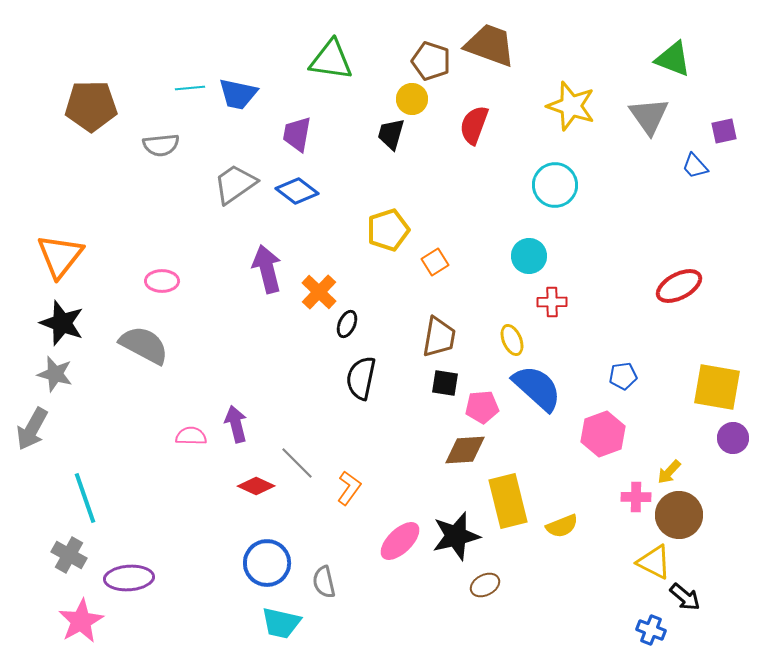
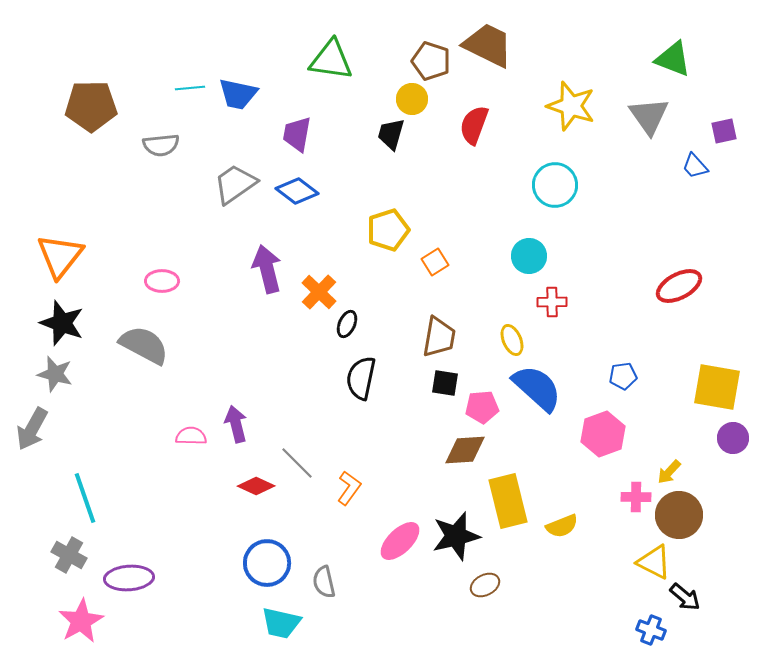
brown trapezoid at (490, 45): moved 2 px left; rotated 6 degrees clockwise
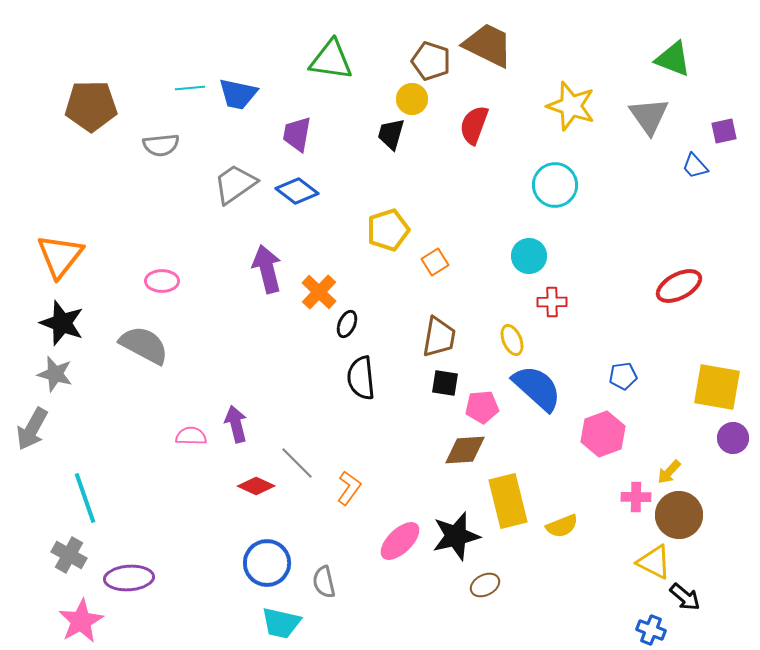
black semicircle at (361, 378): rotated 18 degrees counterclockwise
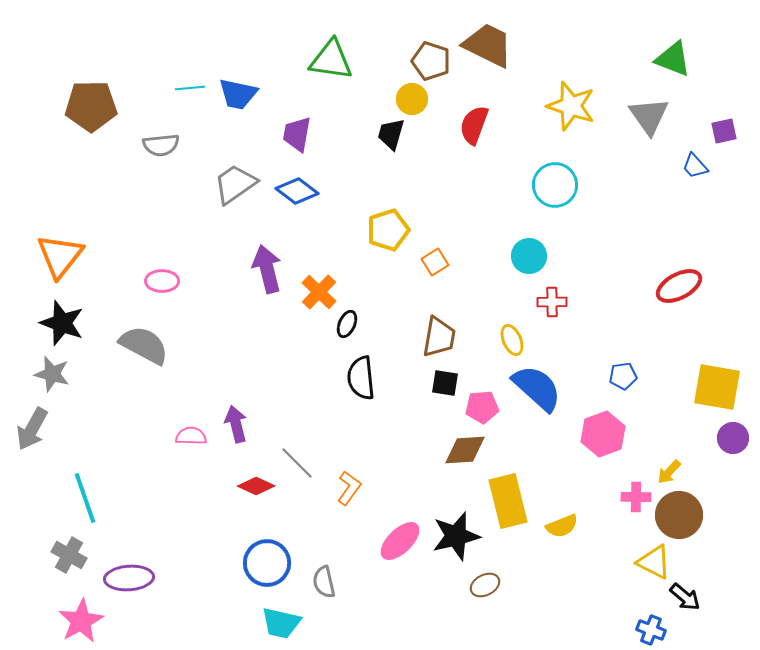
gray star at (55, 374): moved 3 px left
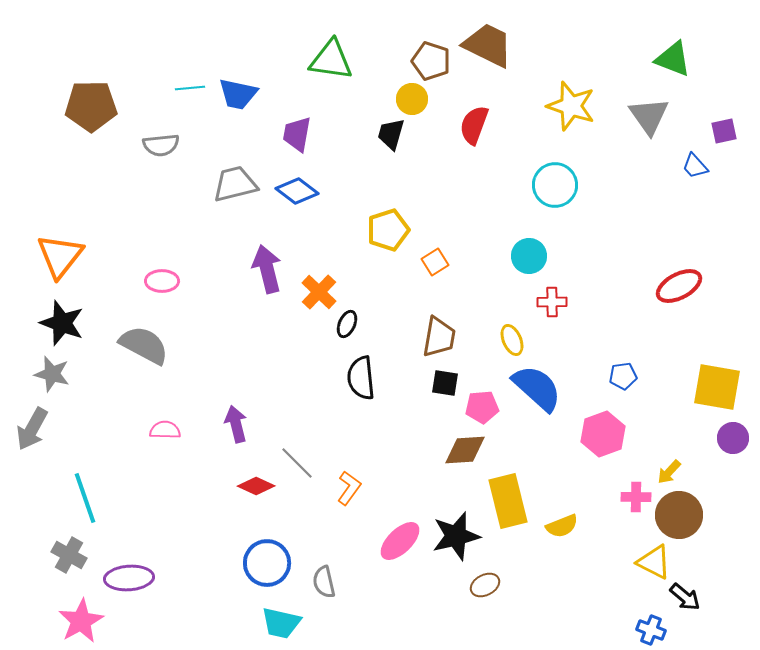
gray trapezoid at (235, 184): rotated 21 degrees clockwise
pink semicircle at (191, 436): moved 26 px left, 6 px up
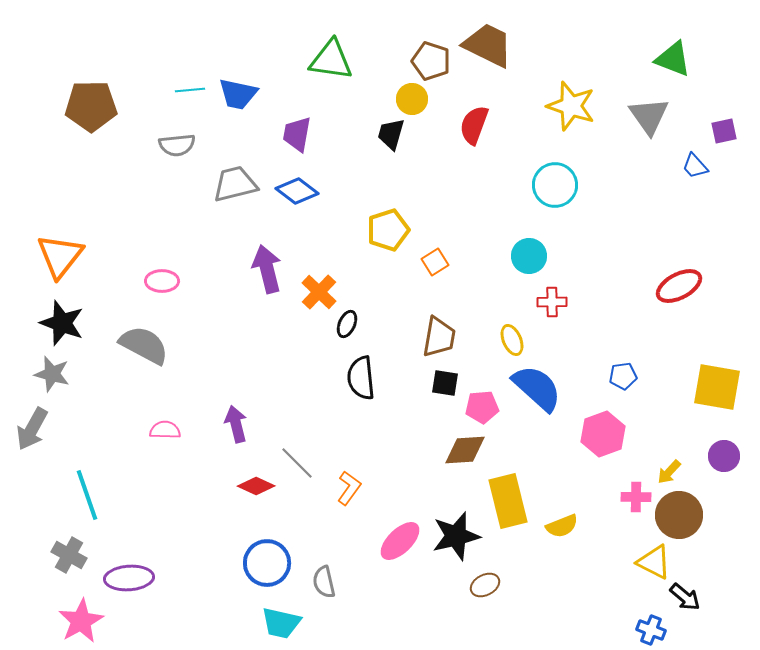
cyan line at (190, 88): moved 2 px down
gray semicircle at (161, 145): moved 16 px right
purple circle at (733, 438): moved 9 px left, 18 px down
cyan line at (85, 498): moved 2 px right, 3 px up
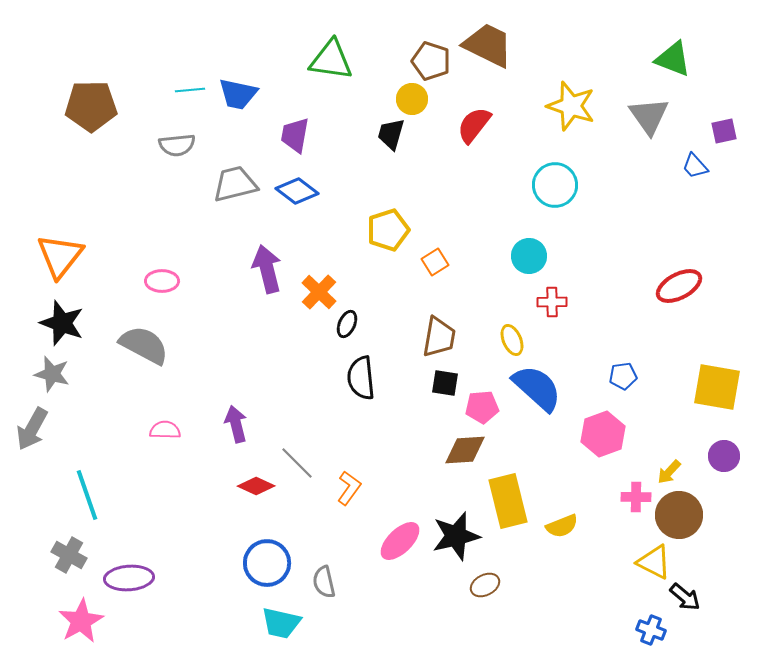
red semicircle at (474, 125): rotated 18 degrees clockwise
purple trapezoid at (297, 134): moved 2 px left, 1 px down
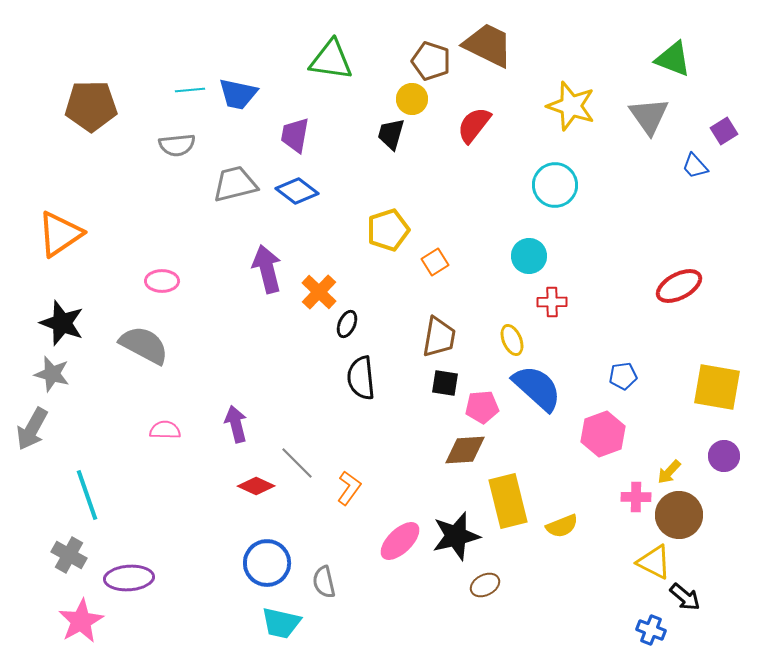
purple square at (724, 131): rotated 20 degrees counterclockwise
orange triangle at (60, 256): moved 22 px up; rotated 18 degrees clockwise
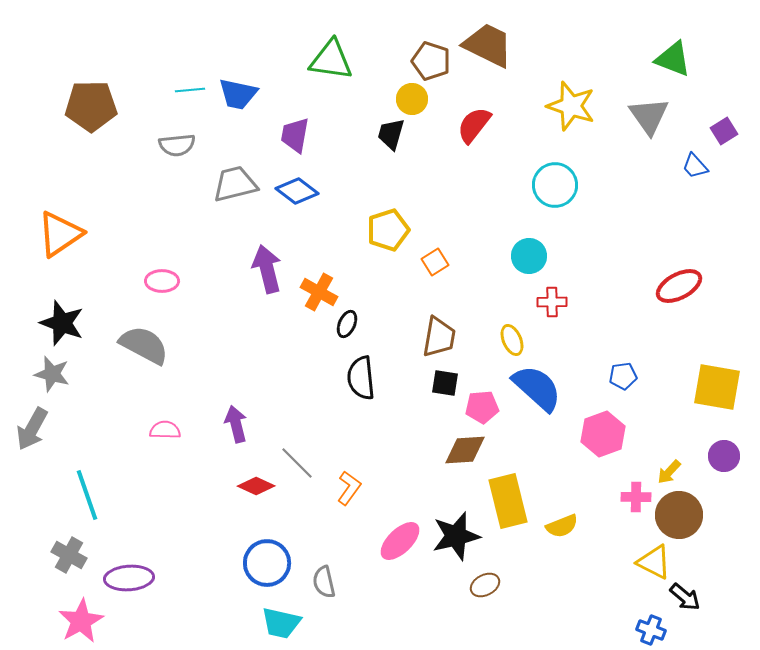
orange cross at (319, 292): rotated 15 degrees counterclockwise
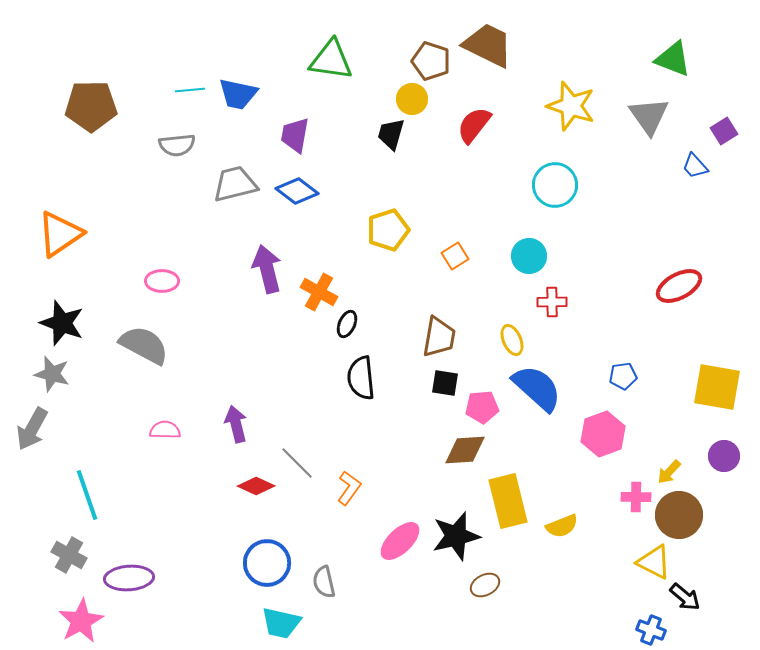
orange square at (435, 262): moved 20 px right, 6 px up
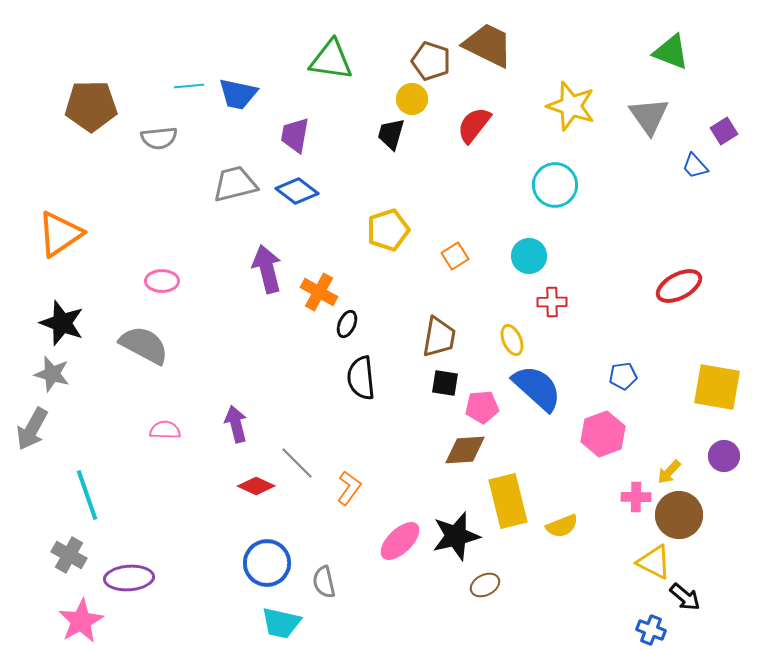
green triangle at (673, 59): moved 2 px left, 7 px up
cyan line at (190, 90): moved 1 px left, 4 px up
gray semicircle at (177, 145): moved 18 px left, 7 px up
